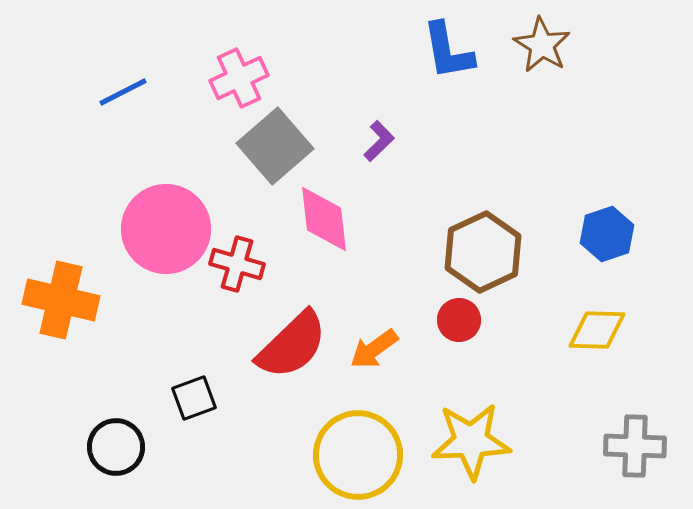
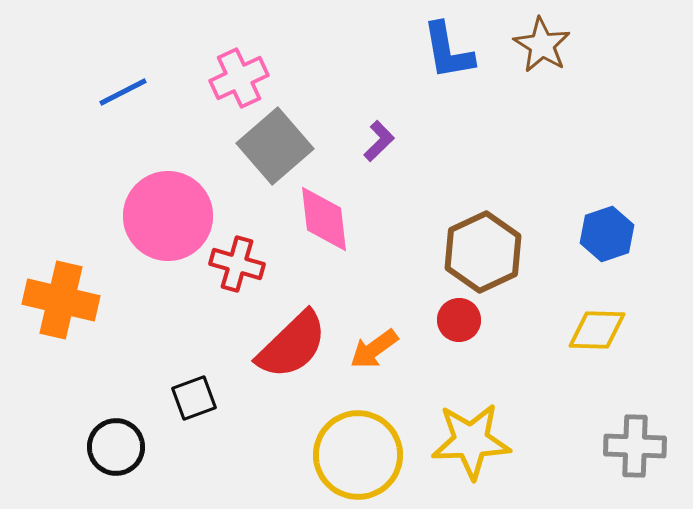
pink circle: moved 2 px right, 13 px up
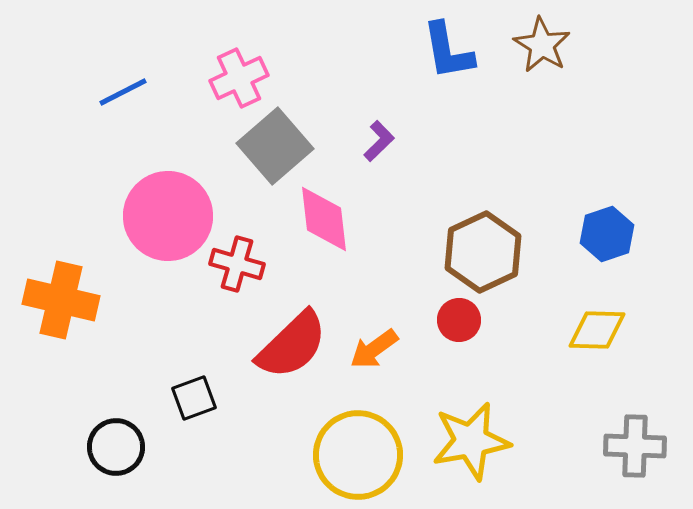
yellow star: rotated 8 degrees counterclockwise
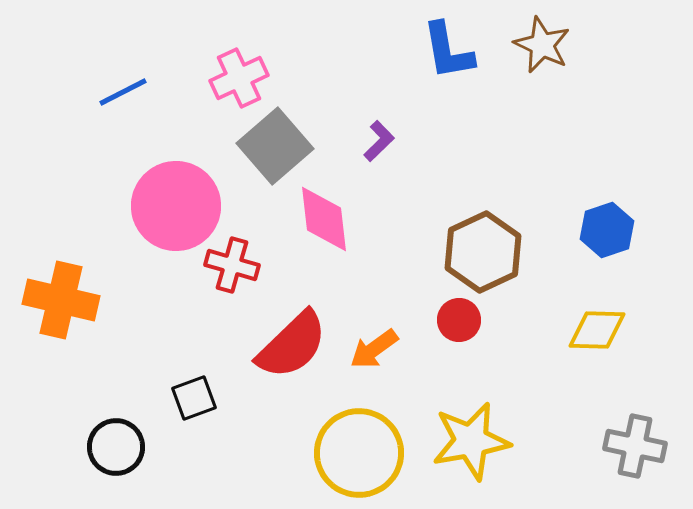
brown star: rotated 6 degrees counterclockwise
pink circle: moved 8 px right, 10 px up
blue hexagon: moved 4 px up
red cross: moved 5 px left, 1 px down
gray cross: rotated 10 degrees clockwise
yellow circle: moved 1 px right, 2 px up
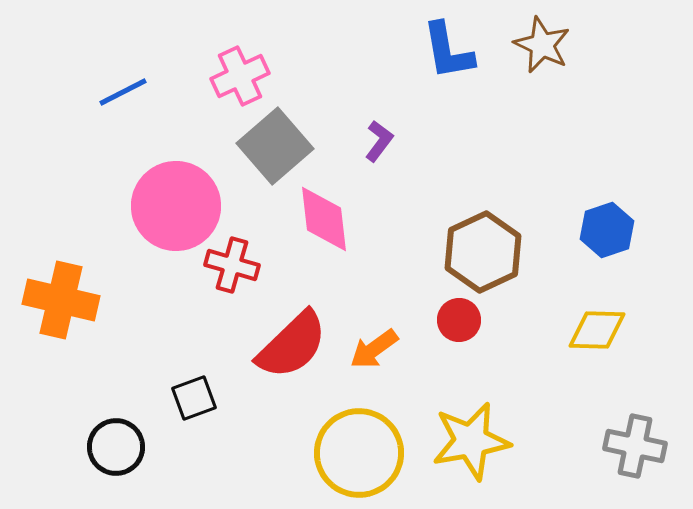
pink cross: moved 1 px right, 2 px up
purple L-shape: rotated 9 degrees counterclockwise
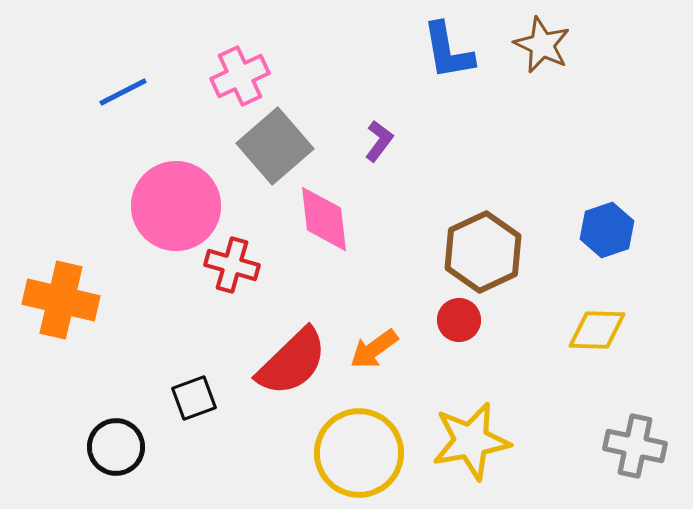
red semicircle: moved 17 px down
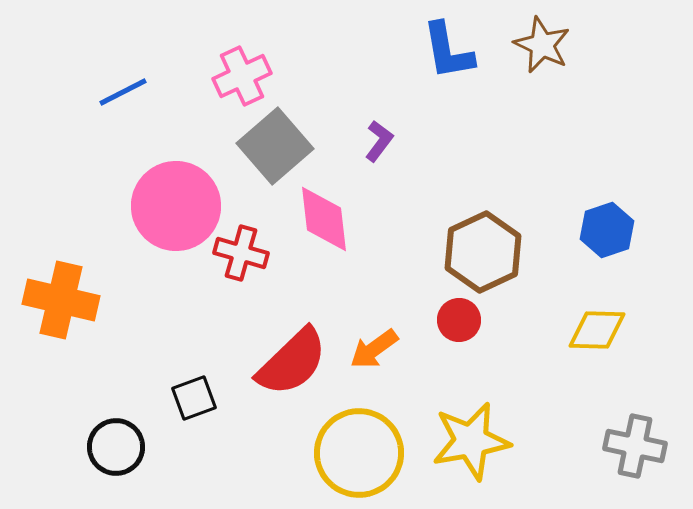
pink cross: moved 2 px right
red cross: moved 9 px right, 12 px up
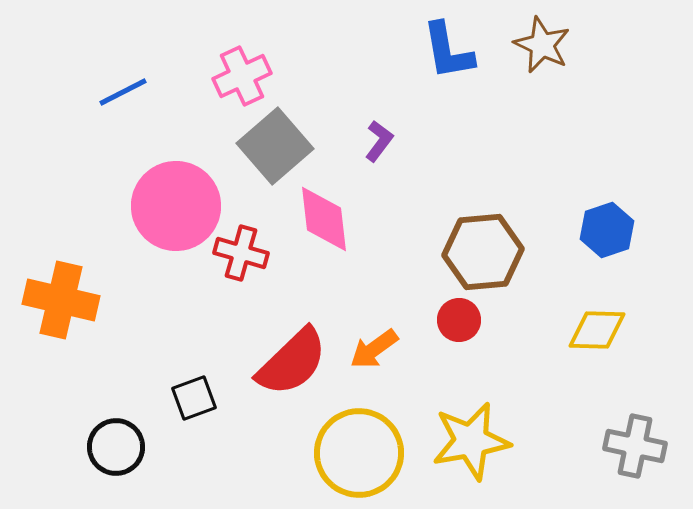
brown hexagon: rotated 20 degrees clockwise
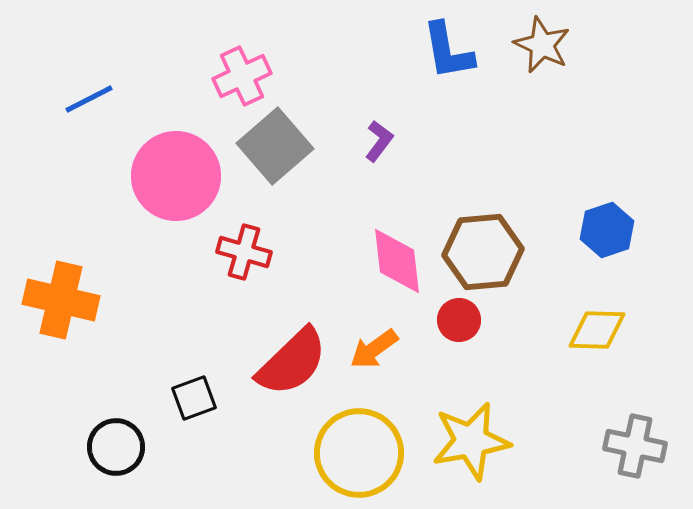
blue line: moved 34 px left, 7 px down
pink circle: moved 30 px up
pink diamond: moved 73 px right, 42 px down
red cross: moved 3 px right, 1 px up
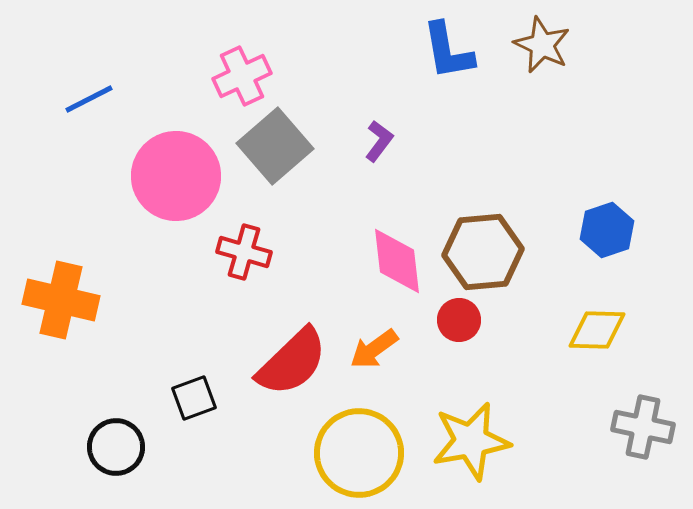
gray cross: moved 8 px right, 19 px up
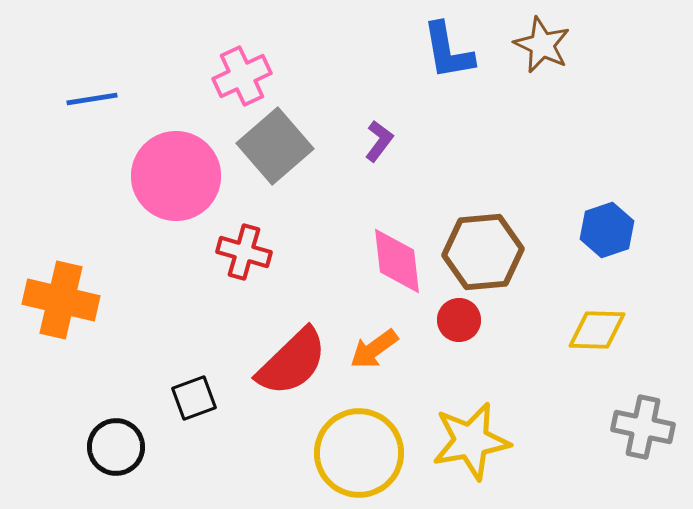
blue line: moved 3 px right; rotated 18 degrees clockwise
